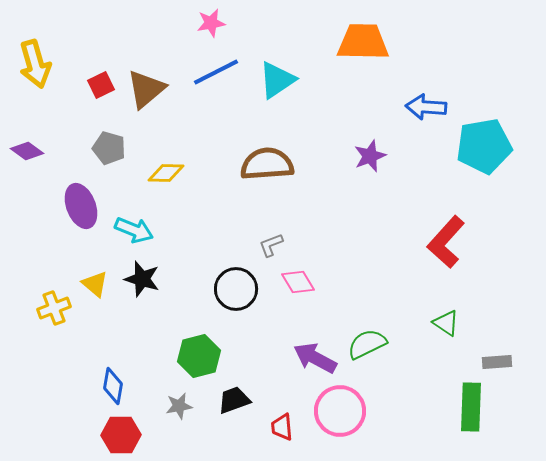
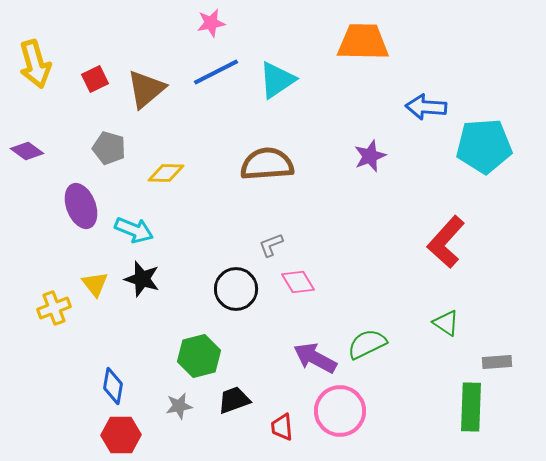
red square: moved 6 px left, 6 px up
cyan pentagon: rotated 6 degrees clockwise
yellow triangle: rotated 12 degrees clockwise
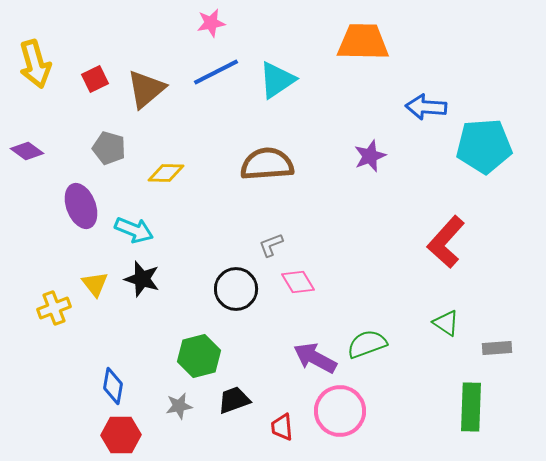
green semicircle: rotated 6 degrees clockwise
gray rectangle: moved 14 px up
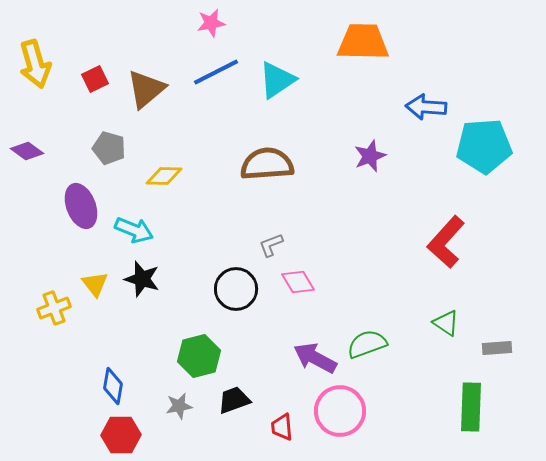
yellow diamond: moved 2 px left, 3 px down
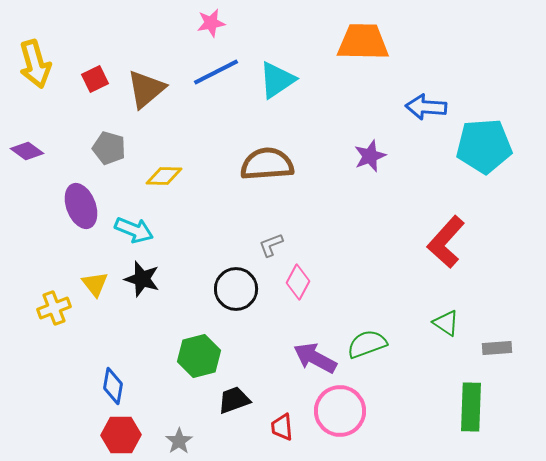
pink diamond: rotated 60 degrees clockwise
gray star: moved 35 px down; rotated 24 degrees counterclockwise
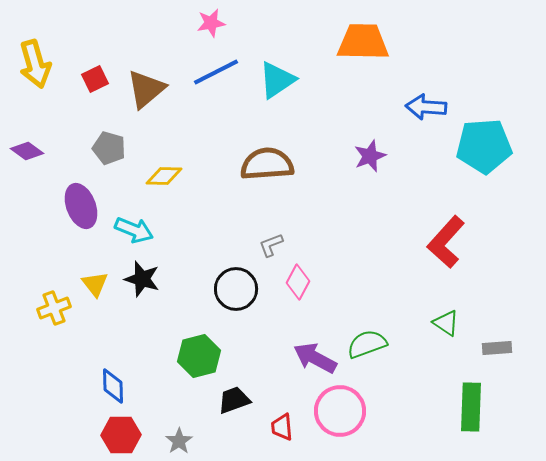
blue diamond: rotated 12 degrees counterclockwise
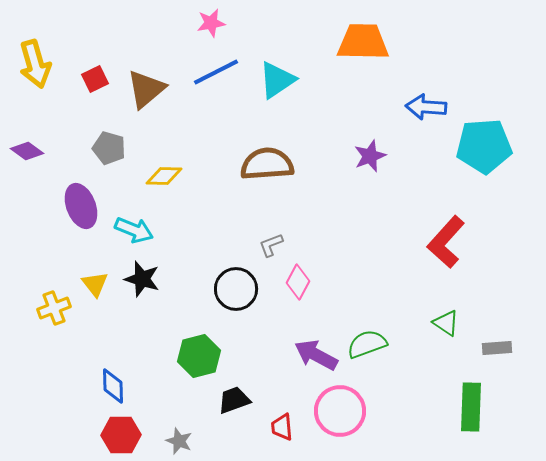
purple arrow: moved 1 px right, 3 px up
gray star: rotated 16 degrees counterclockwise
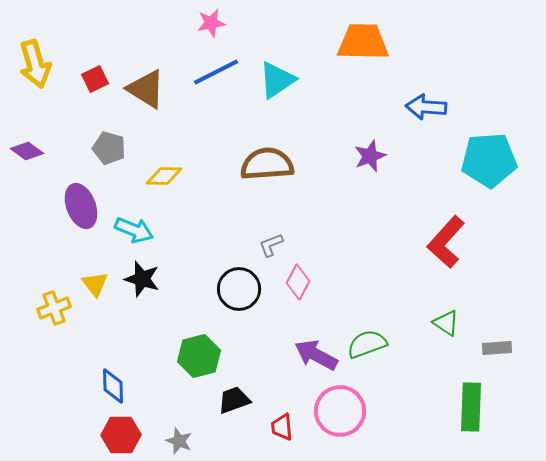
brown triangle: rotated 48 degrees counterclockwise
cyan pentagon: moved 5 px right, 14 px down
black circle: moved 3 px right
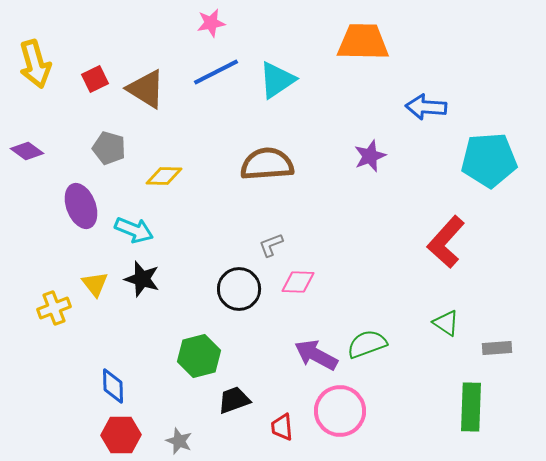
pink diamond: rotated 64 degrees clockwise
